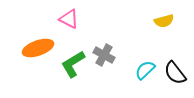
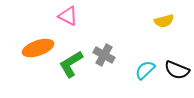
pink triangle: moved 1 px left, 3 px up
green L-shape: moved 2 px left
black semicircle: moved 2 px right, 3 px up; rotated 30 degrees counterclockwise
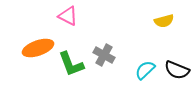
green L-shape: rotated 80 degrees counterclockwise
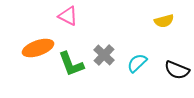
gray cross: rotated 15 degrees clockwise
cyan semicircle: moved 8 px left, 7 px up
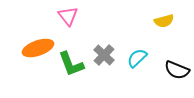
pink triangle: rotated 25 degrees clockwise
cyan semicircle: moved 5 px up
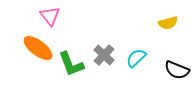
pink triangle: moved 18 px left
yellow semicircle: moved 4 px right, 2 px down
orange ellipse: rotated 56 degrees clockwise
cyan semicircle: moved 1 px left
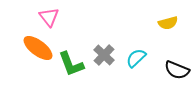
pink triangle: moved 1 px left, 1 px down
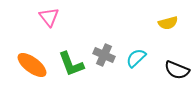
orange ellipse: moved 6 px left, 17 px down
gray cross: rotated 20 degrees counterclockwise
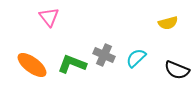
green L-shape: moved 1 px right; rotated 132 degrees clockwise
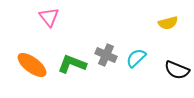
gray cross: moved 2 px right
